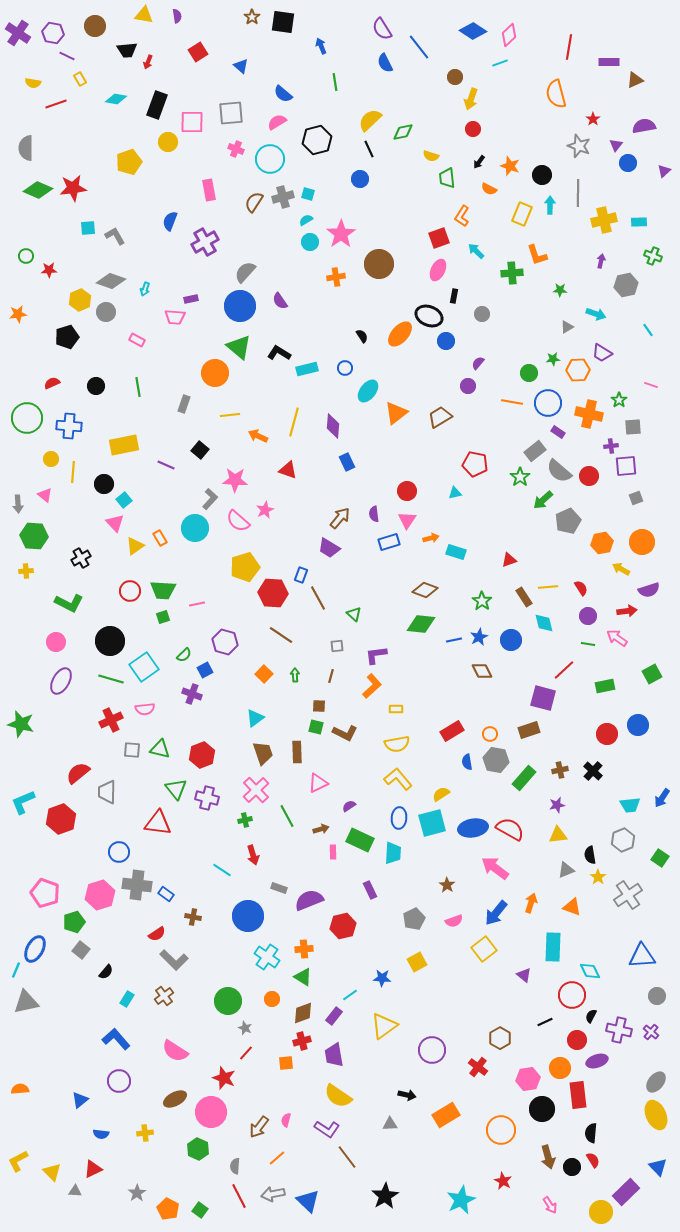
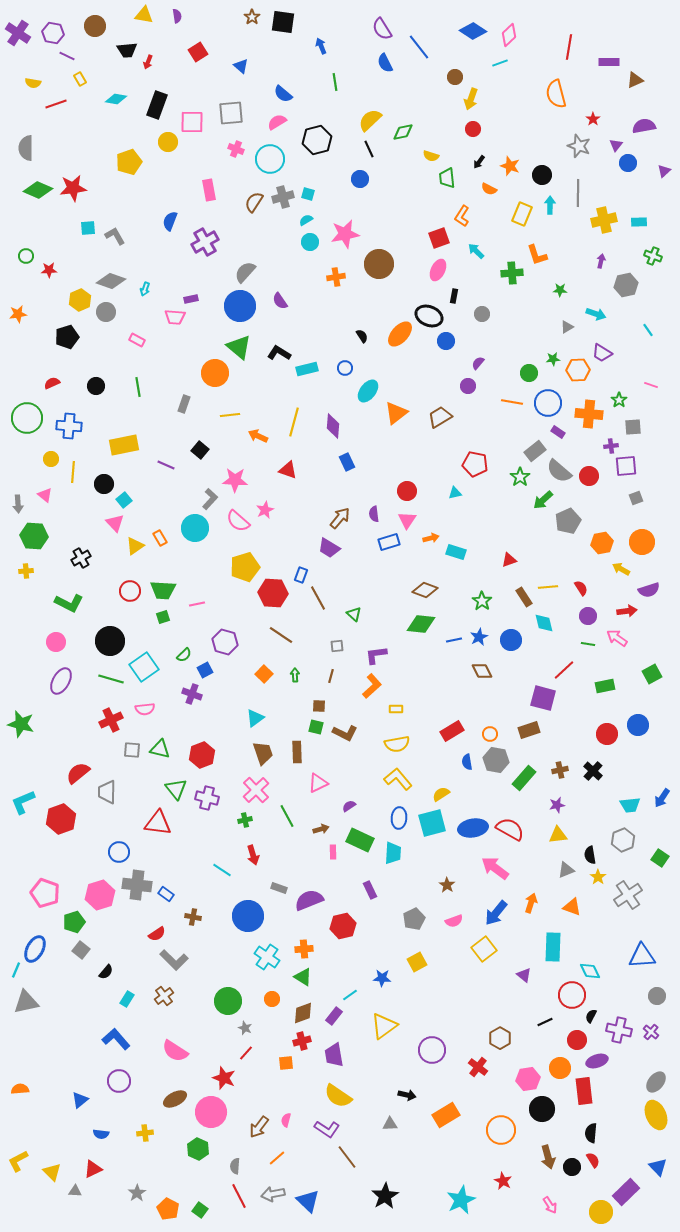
pink star at (341, 234): moved 4 px right; rotated 24 degrees clockwise
orange cross at (589, 414): rotated 8 degrees counterclockwise
red rectangle at (578, 1095): moved 6 px right, 4 px up
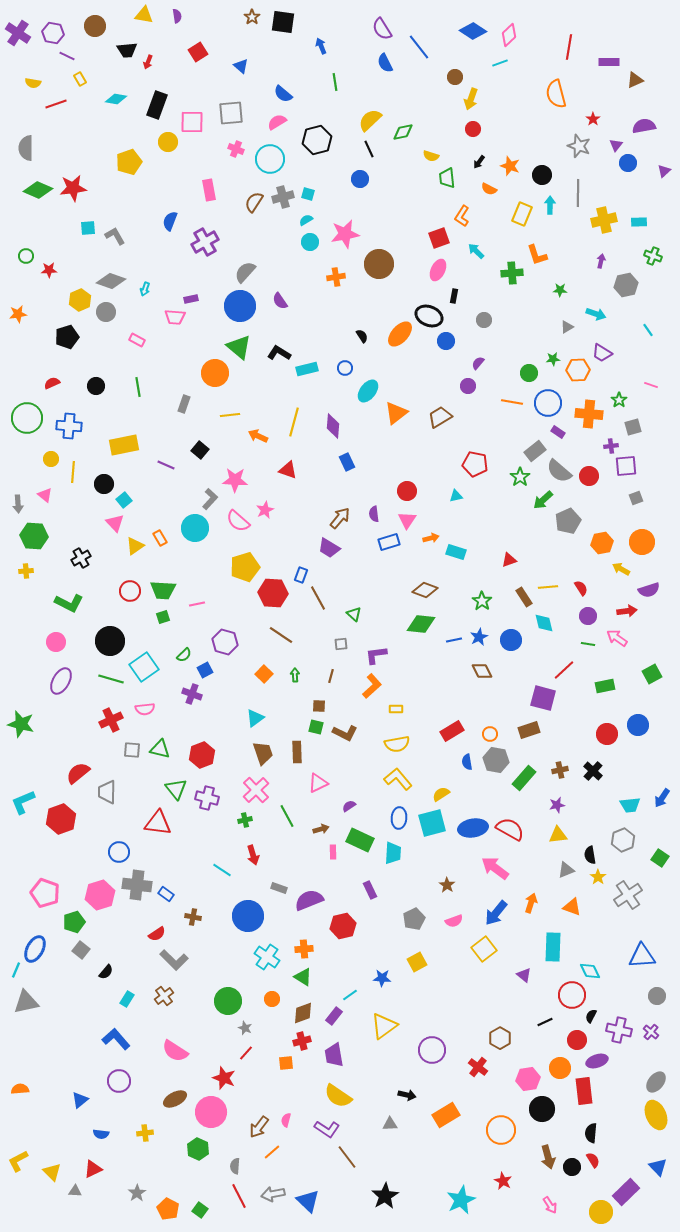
gray circle at (482, 314): moved 2 px right, 6 px down
gray square at (633, 427): rotated 12 degrees counterclockwise
cyan triangle at (455, 493): moved 1 px right, 3 px down
gray square at (337, 646): moved 4 px right, 2 px up
orange line at (277, 1158): moved 5 px left, 6 px up
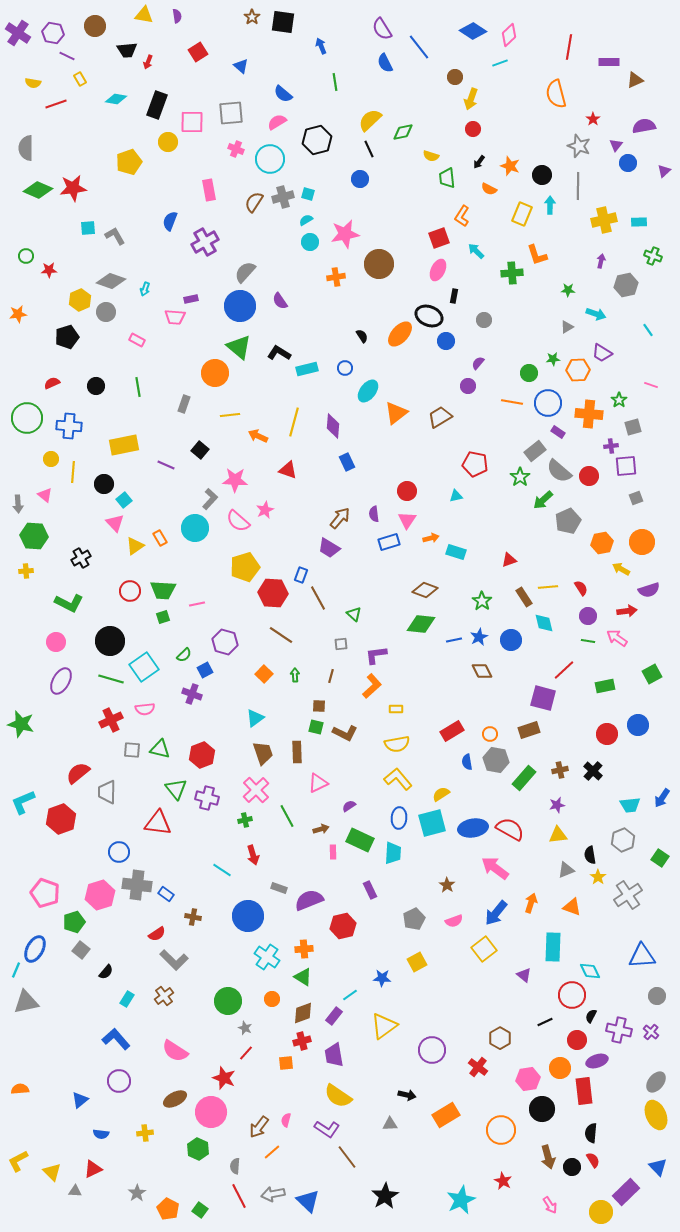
gray line at (578, 193): moved 7 px up
green star at (560, 290): moved 8 px right
green line at (588, 644): moved 3 px up
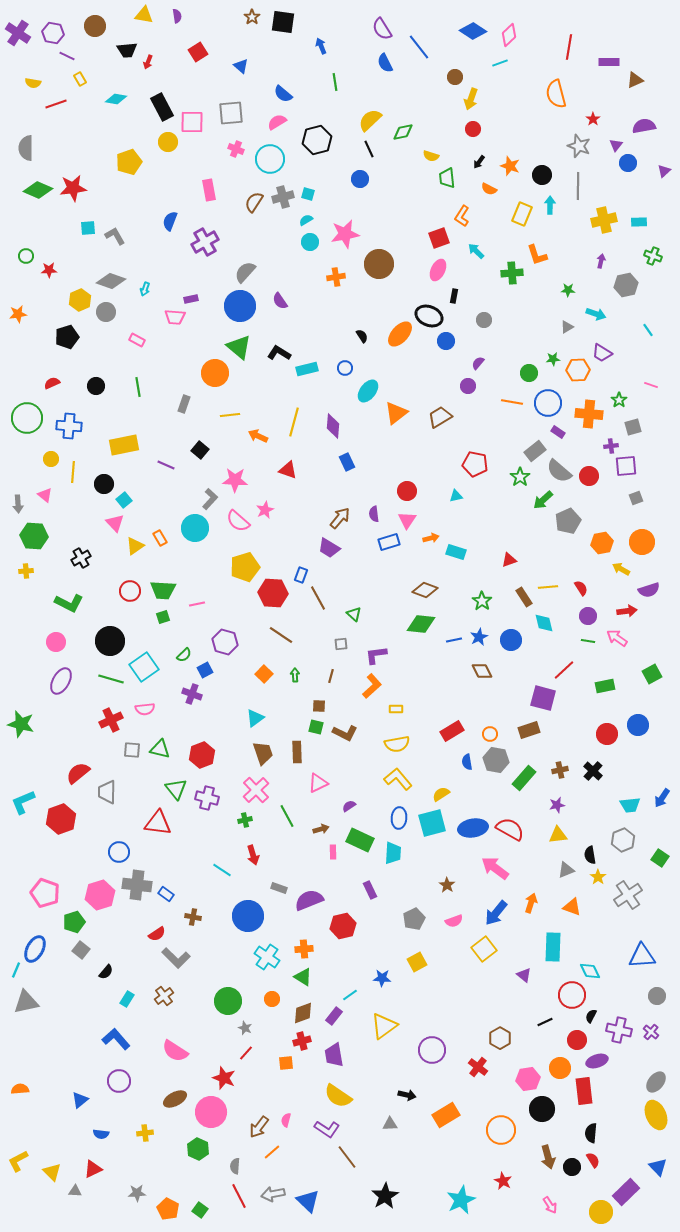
black rectangle at (157, 105): moved 5 px right, 2 px down; rotated 48 degrees counterclockwise
gray L-shape at (174, 960): moved 2 px right, 2 px up
gray star at (137, 1193): rotated 30 degrees clockwise
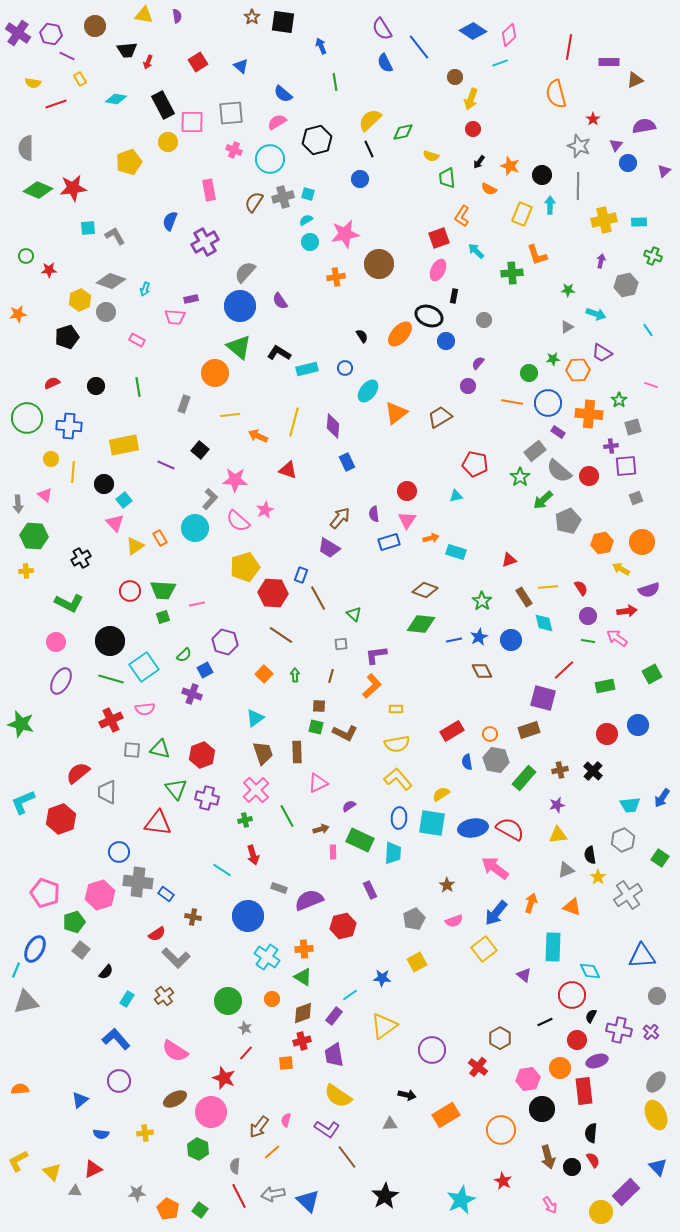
purple hexagon at (53, 33): moved 2 px left, 1 px down
red square at (198, 52): moved 10 px down
black rectangle at (162, 107): moved 1 px right, 2 px up
pink cross at (236, 149): moved 2 px left, 1 px down
cyan square at (432, 823): rotated 24 degrees clockwise
gray cross at (137, 885): moved 1 px right, 3 px up
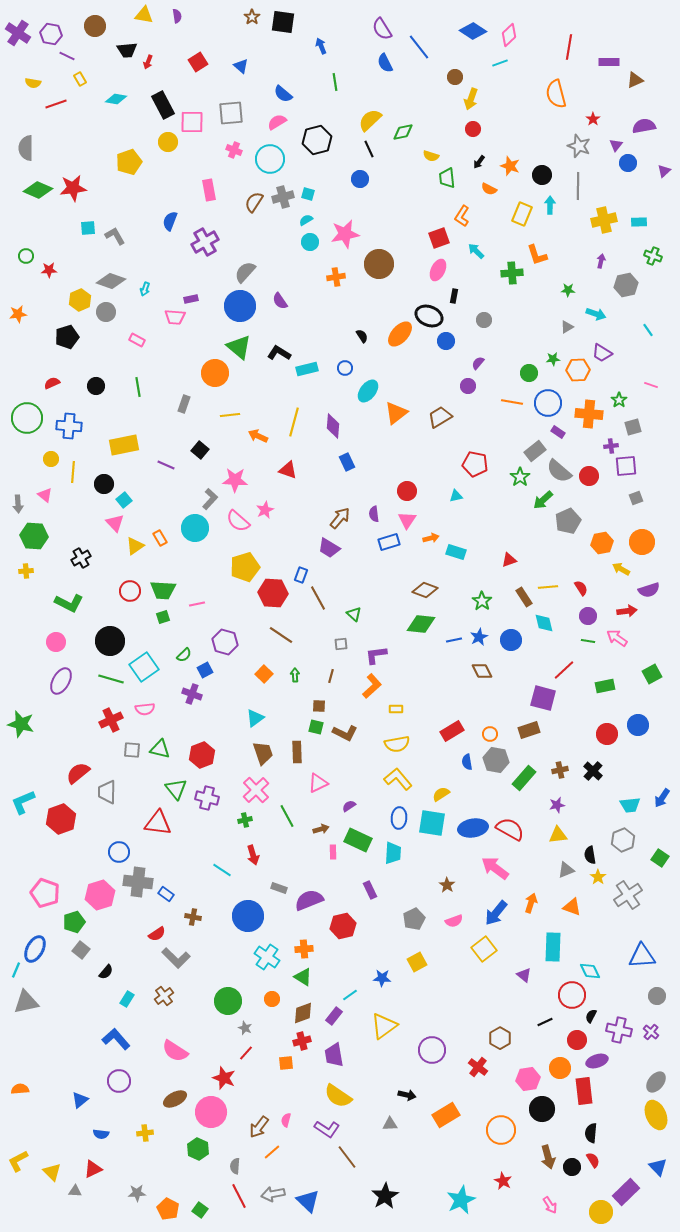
green rectangle at (360, 840): moved 2 px left
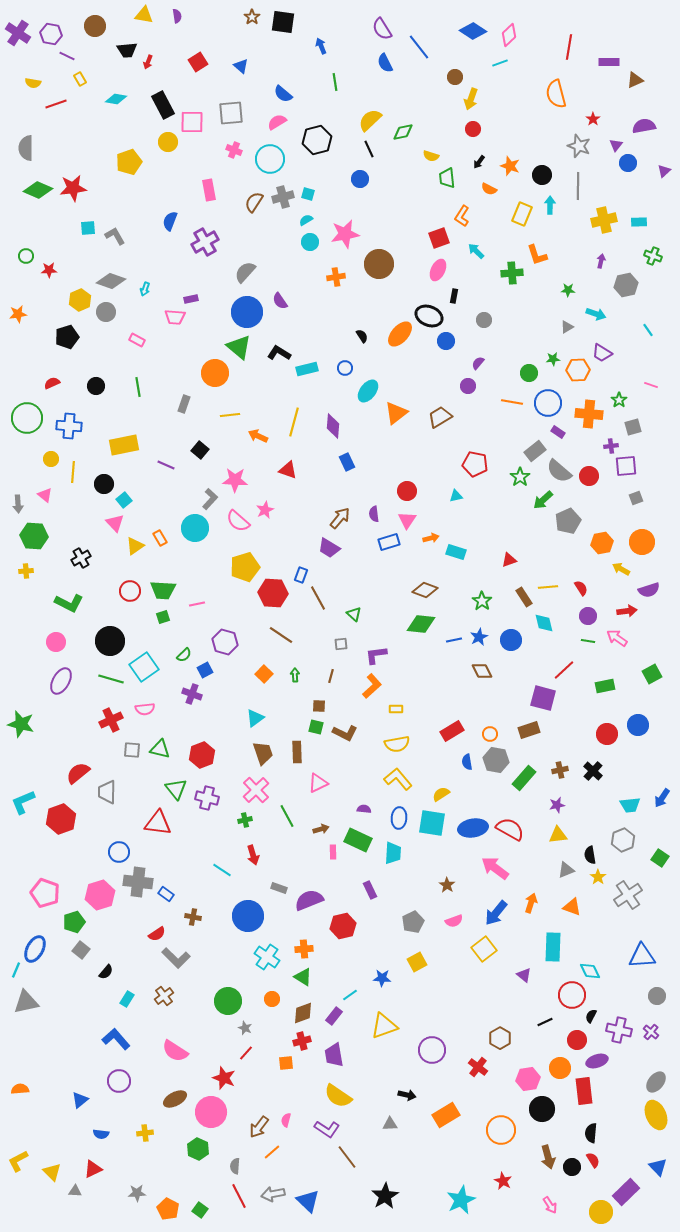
blue circle at (240, 306): moved 7 px right, 6 px down
purple semicircle at (349, 806): moved 15 px right, 3 px down; rotated 40 degrees clockwise
gray pentagon at (414, 919): moved 1 px left, 3 px down
yellow triangle at (384, 1026): rotated 16 degrees clockwise
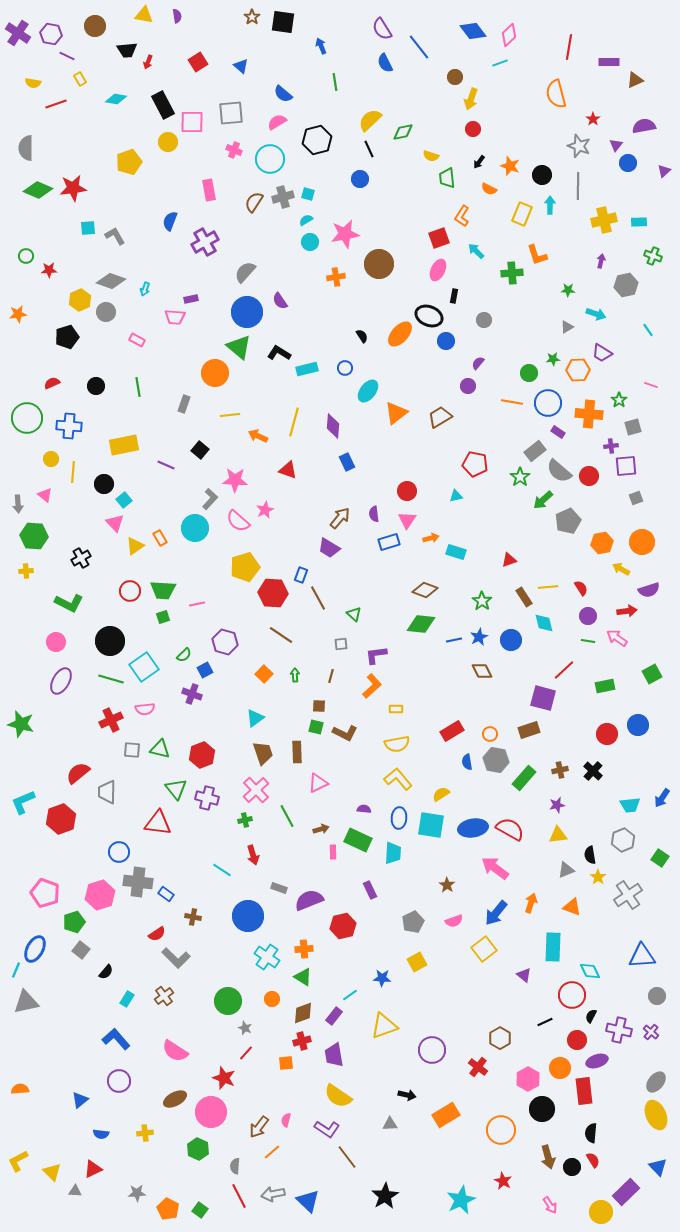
blue diamond at (473, 31): rotated 20 degrees clockwise
cyan square at (432, 823): moved 1 px left, 2 px down
pink hexagon at (528, 1079): rotated 20 degrees counterclockwise
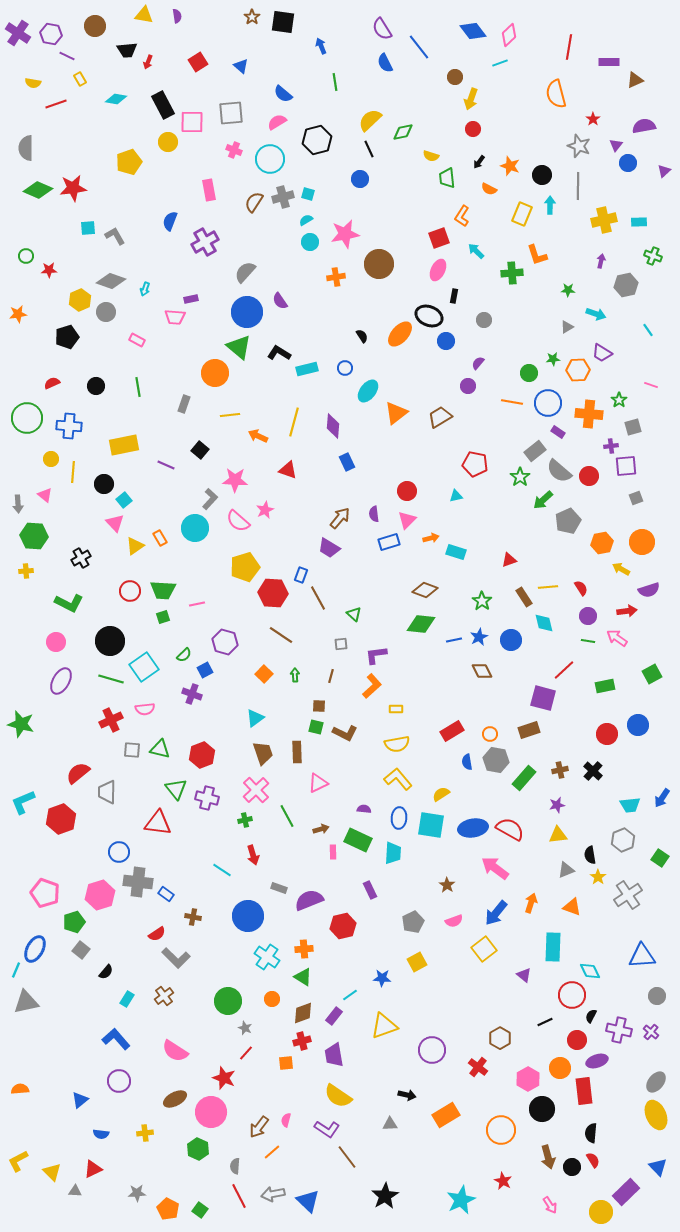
pink triangle at (407, 520): rotated 12 degrees clockwise
